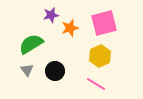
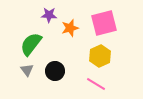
purple star: moved 2 px left; rotated 14 degrees clockwise
green semicircle: rotated 20 degrees counterclockwise
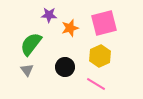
black circle: moved 10 px right, 4 px up
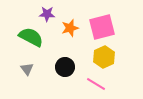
purple star: moved 2 px left, 1 px up
pink square: moved 2 px left, 4 px down
green semicircle: moved 7 px up; rotated 80 degrees clockwise
yellow hexagon: moved 4 px right, 1 px down
gray triangle: moved 1 px up
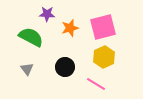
pink square: moved 1 px right
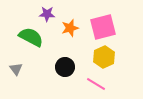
gray triangle: moved 11 px left
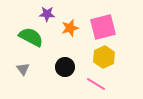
gray triangle: moved 7 px right
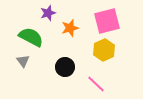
purple star: moved 1 px right, 1 px up; rotated 21 degrees counterclockwise
pink square: moved 4 px right, 6 px up
yellow hexagon: moved 7 px up
gray triangle: moved 8 px up
pink line: rotated 12 degrees clockwise
